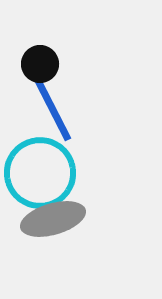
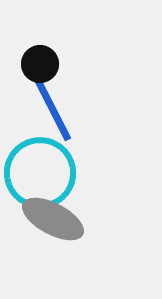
gray ellipse: rotated 44 degrees clockwise
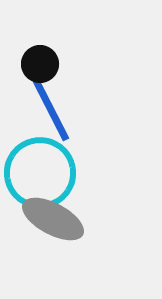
blue line: moved 2 px left
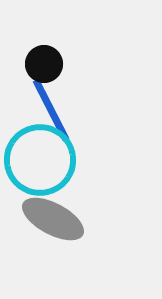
black circle: moved 4 px right
cyan circle: moved 13 px up
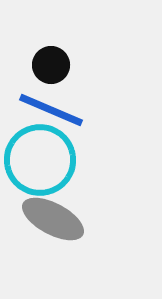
black circle: moved 7 px right, 1 px down
blue line: rotated 40 degrees counterclockwise
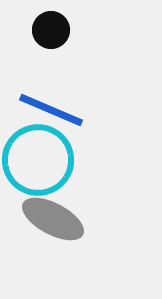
black circle: moved 35 px up
cyan circle: moved 2 px left
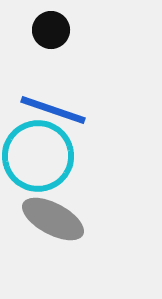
blue line: moved 2 px right; rotated 4 degrees counterclockwise
cyan circle: moved 4 px up
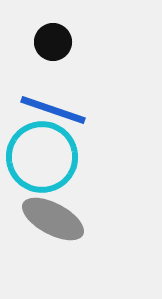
black circle: moved 2 px right, 12 px down
cyan circle: moved 4 px right, 1 px down
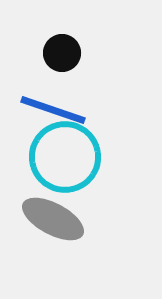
black circle: moved 9 px right, 11 px down
cyan circle: moved 23 px right
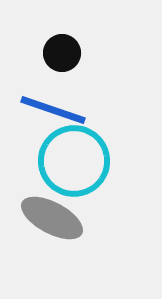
cyan circle: moved 9 px right, 4 px down
gray ellipse: moved 1 px left, 1 px up
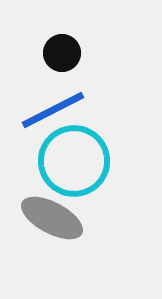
blue line: rotated 46 degrees counterclockwise
